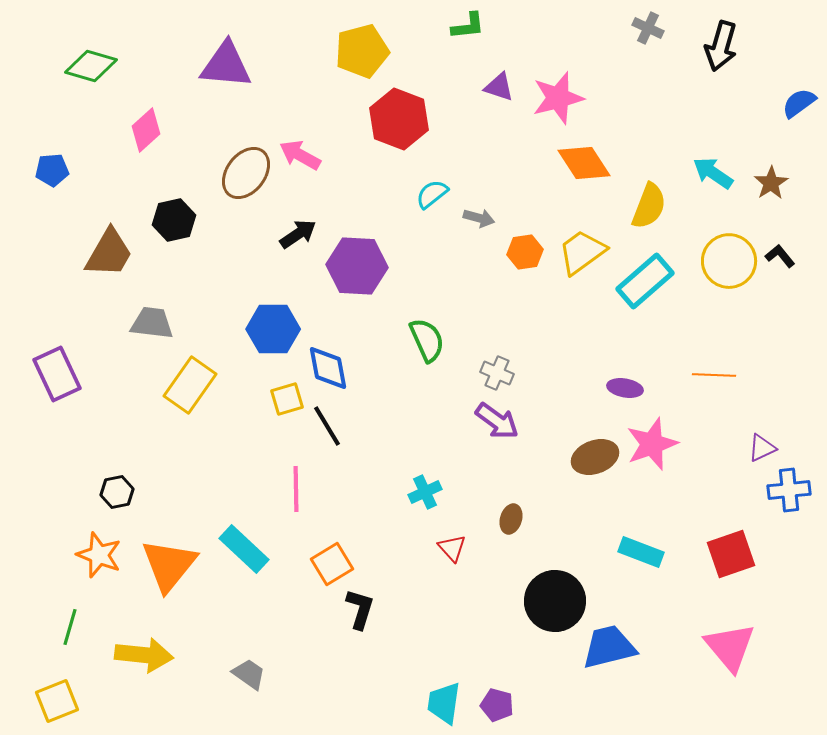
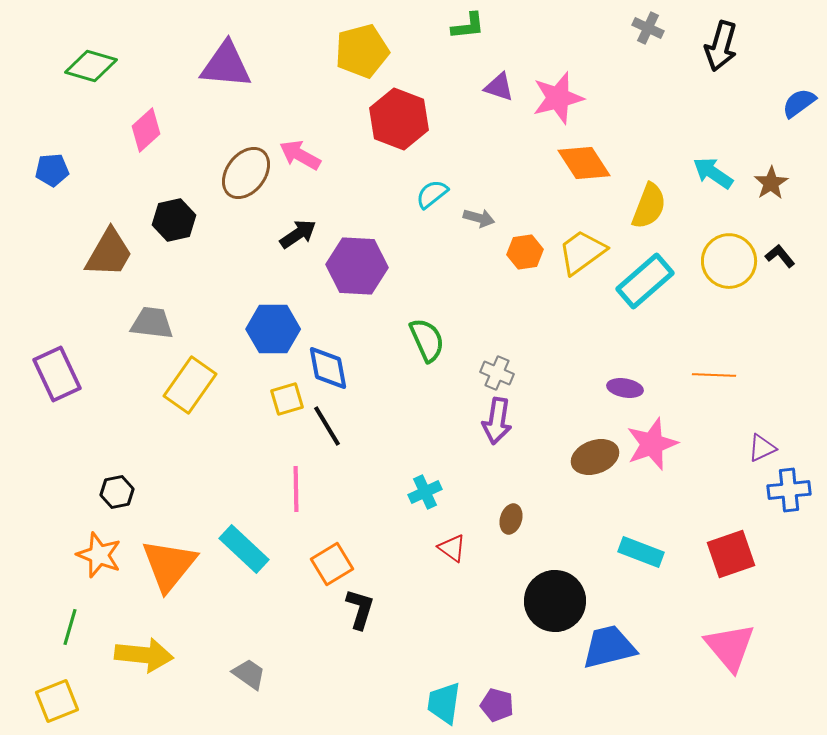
purple arrow at (497, 421): rotated 63 degrees clockwise
red triangle at (452, 548): rotated 12 degrees counterclockwise
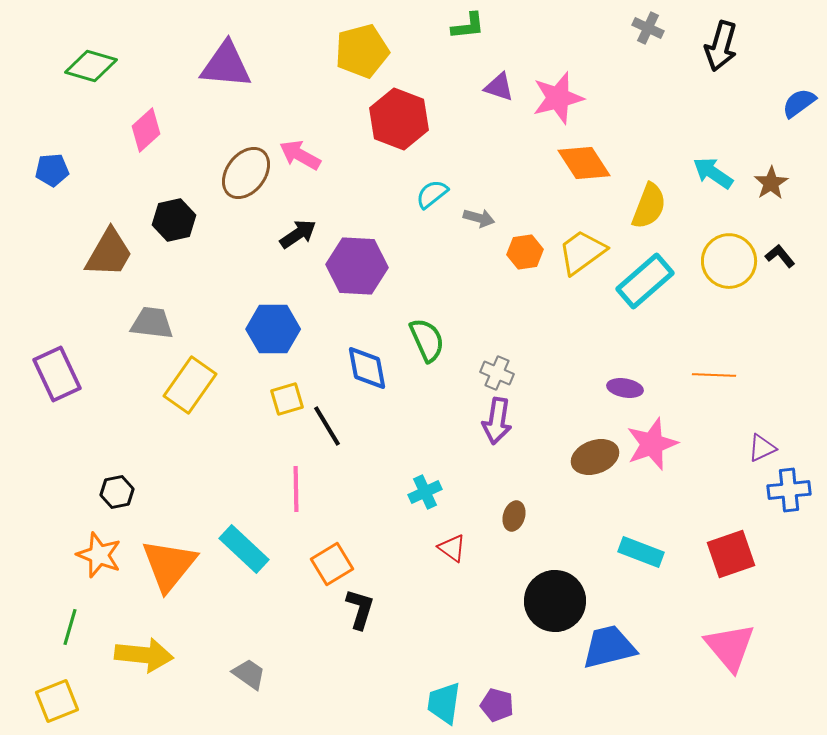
blue diamond at (328, 368): moved 39 px right
brown ellipse at (511, 519): moved 3 px right, 3 px up
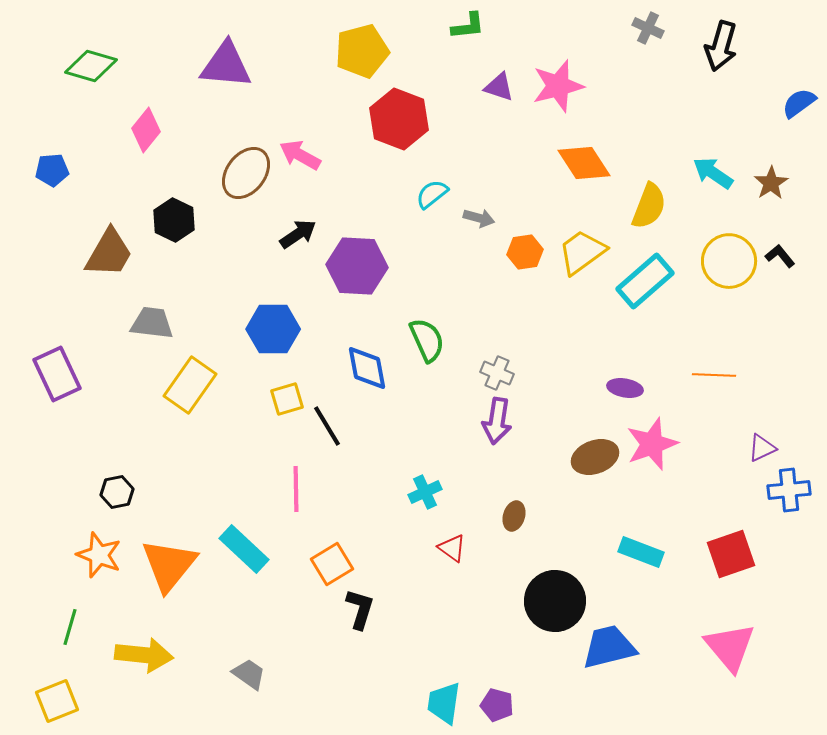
pink star at (558, 98): moved 12 px up
pink diamond at (146, 130): rotated 9 degrees counterclockwise
black hexagon at (174, 220): rotated 21 degrees counterclockwise
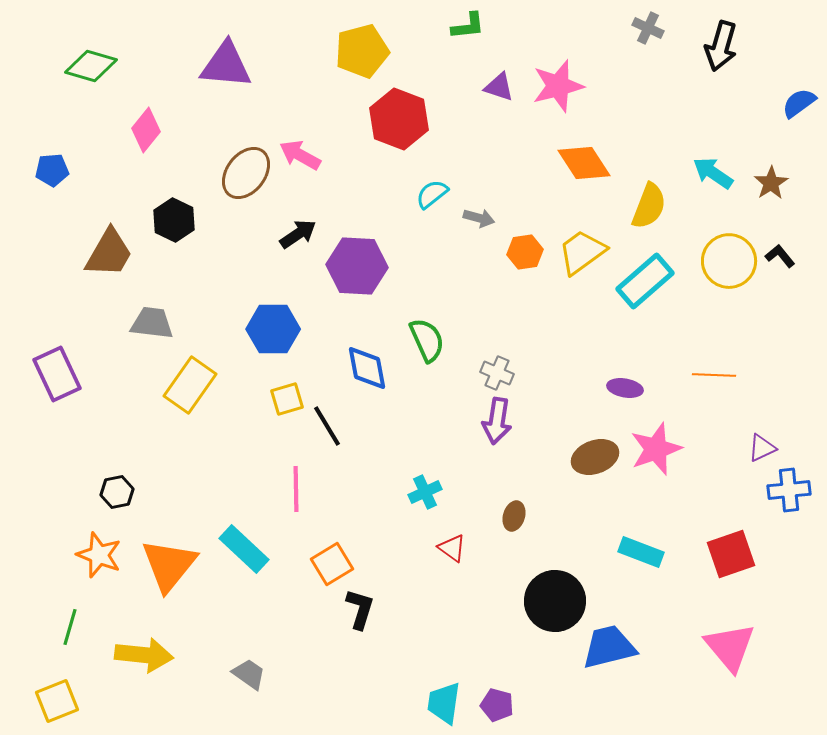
pink star at (652, 444): moved 4 px right, 5 px down
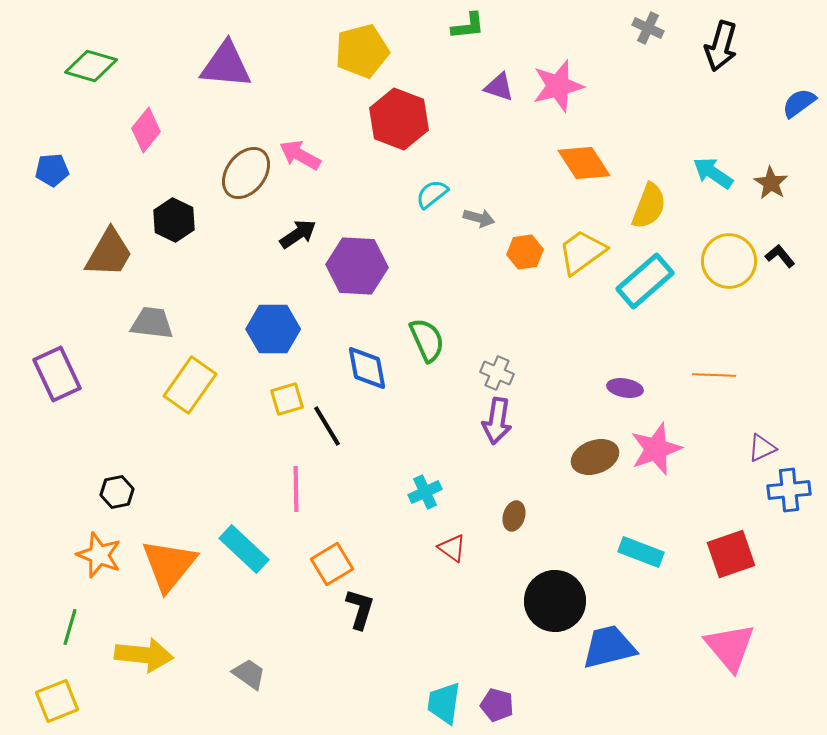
brown star at (771, 183): rotated 8 degrees counterclockwise
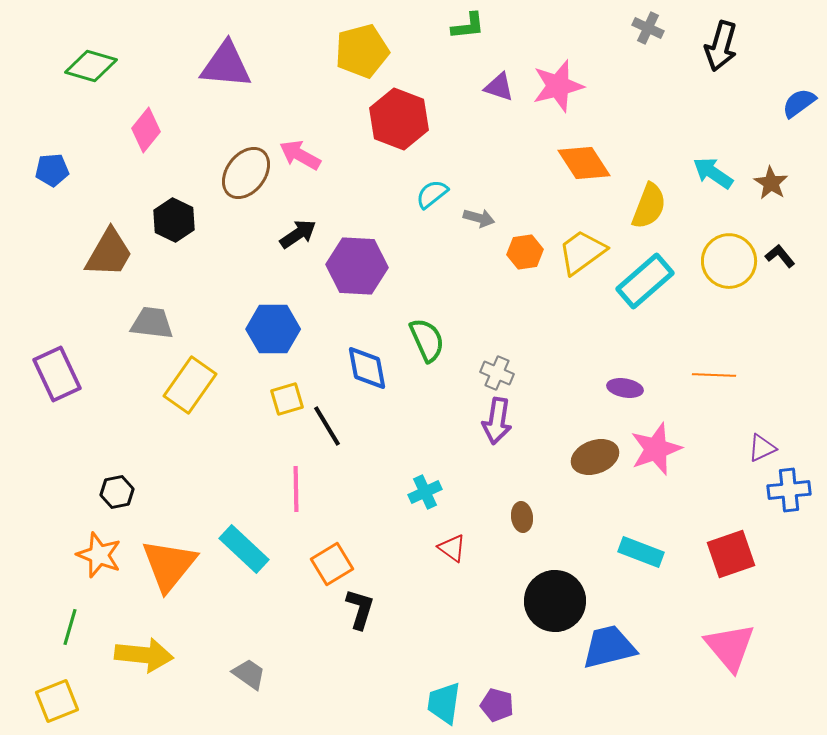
brown ellipse at (514, 516): moved 8 px right, 1 px down; rotated 24 degrees counterclockwise
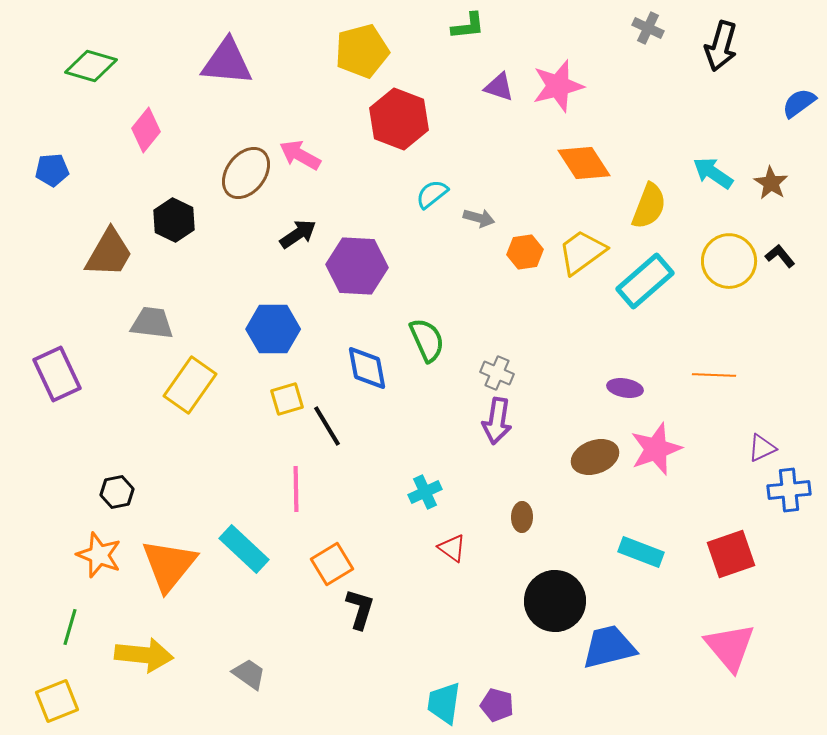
purple triangle at (226, 65): moved 1 px right, 3 px up
brown ellipse at (522, 517): rotated 8 degrees clockwise
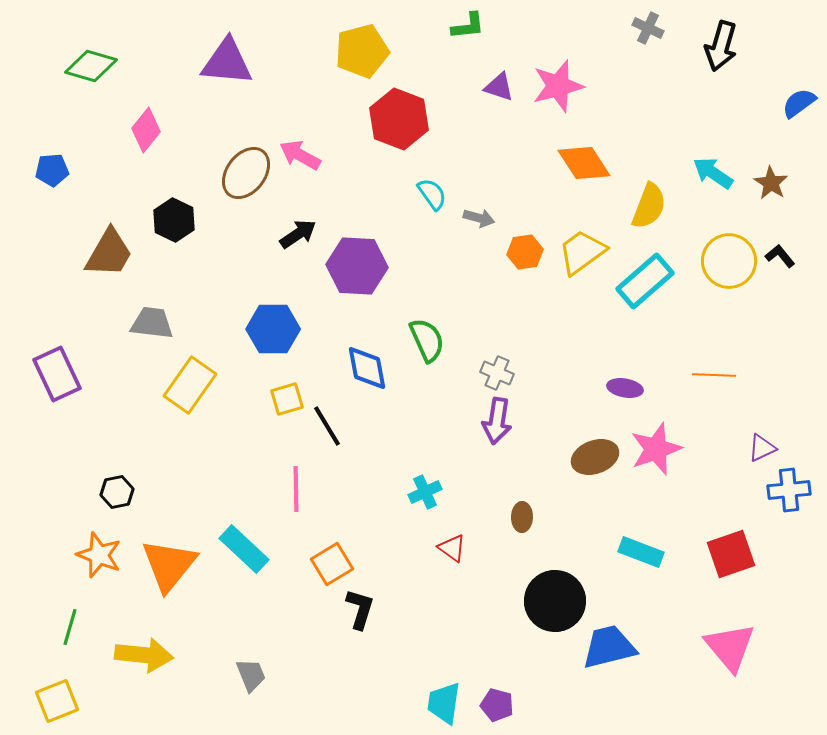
cyan semicircle at (432, 194): rotated 92 degrees clockwise
gray trapezoid at (249, 674): moved 2 px right, 1 px down; rotated 33 degrees clockwise
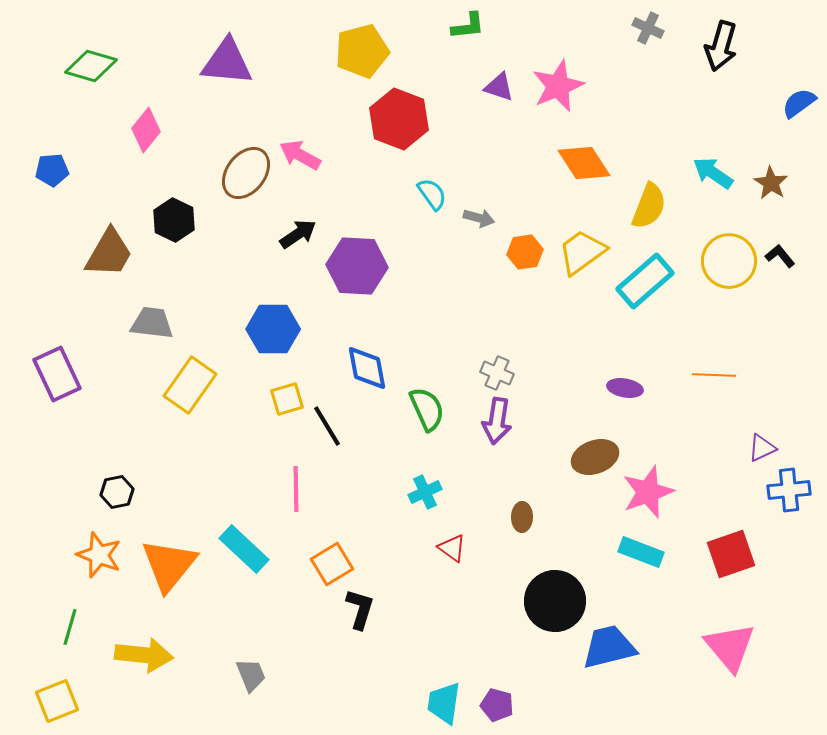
pink star at (558, 86): rotated 8 degrees counterclockwise
green semicircle at (427, 340): moved 69 px down
pink star at (656, 449): moved 8 px left, 43 px down
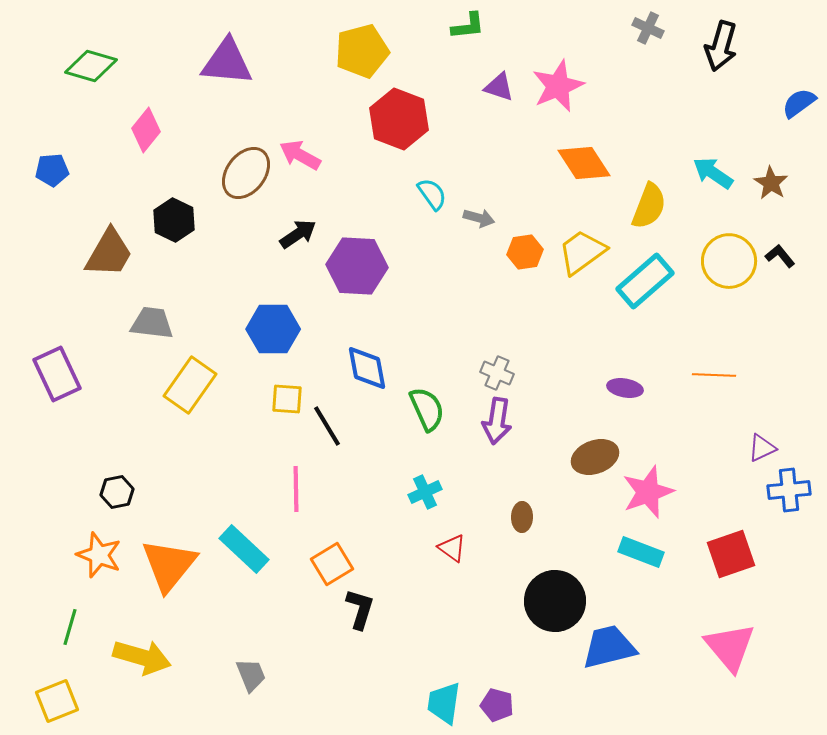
yellow square at (287, 399): rotated 20 degrees clockwise
yellow arrow at (144, 655): moved 2 px left, 2 px down; rotated 10 degrees clockwise
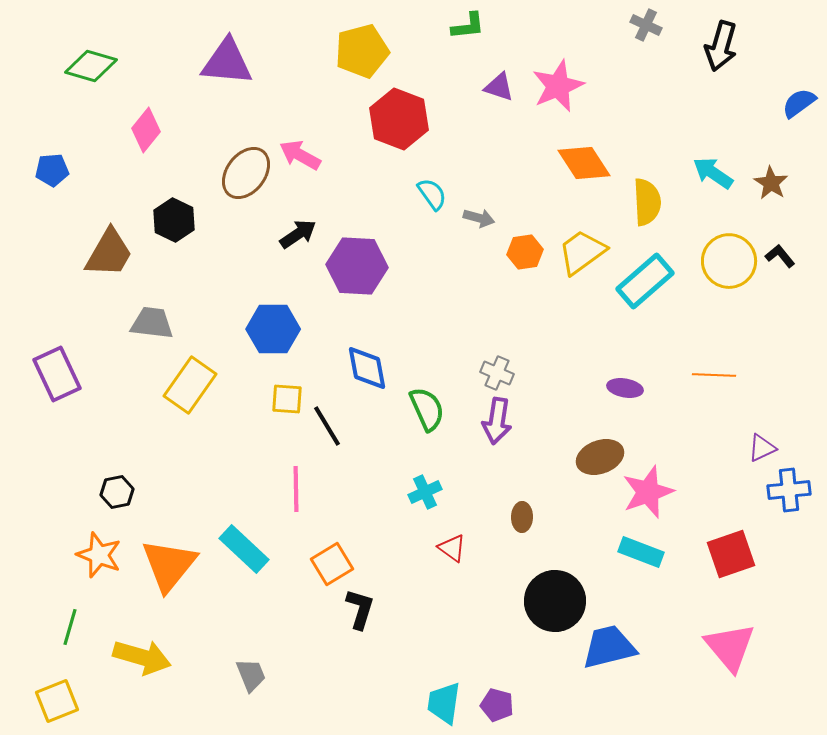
gray cross at (648, 28): moved 2 px left, 3 px up
yellow semicircle at (649, 206): moved 2 px left, 4 px up; rotated 24 degrees counterclockwise
brown ellipse at (595, 457): moved 5 px right
